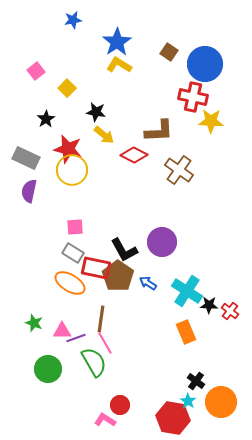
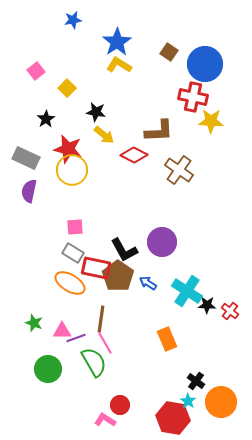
black star at (209, 305): moved 2 px left
orange rectangle at (186, 332): moved 19 px left, 7 px down
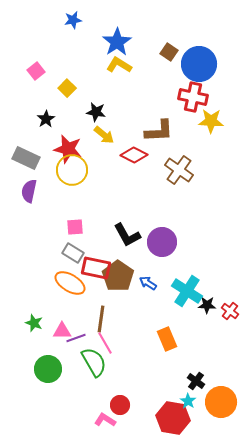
blue circle at (205, 64): moved 6 px left
black L-shape at (124, 250): moved 3 px right, 15 px up
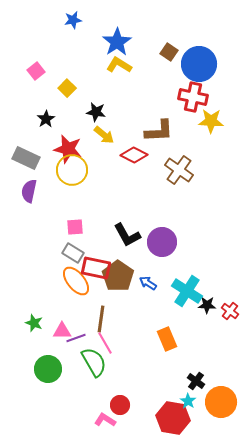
orange ellipse at (70, 283): moved 6 px right, 2 px up; rotated 20 degrees clockwise
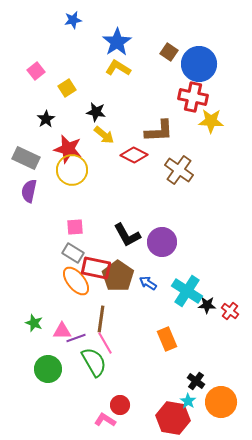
yellow L-shape at (119, 65): moved 1 px left, 3 px down
yellow square at (67, 88): rotated 12 degrees clockwise
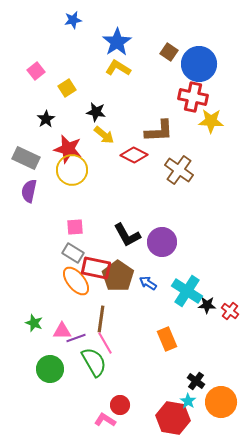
green circle at (48, 369): moved 2 px right
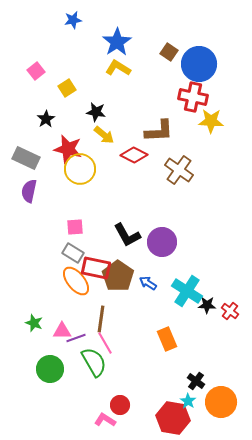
yellow circle at (72, 170): moved 8 px right, 1 px up
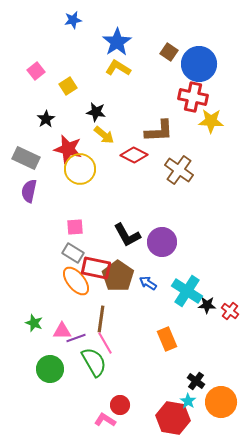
yellow square at (67, 88): moved 1 px right, 2 px up
